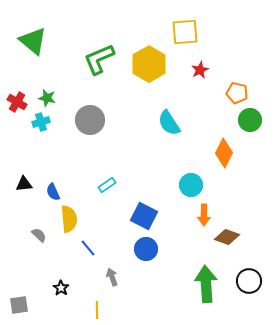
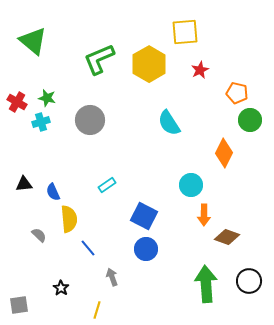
yellow line: rotated 18 degrees clockwise
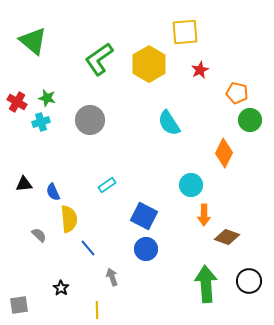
green L-shape: rotated 12 degrees counterclockwise
yellow line: rotated 18 degrees counterclockwise
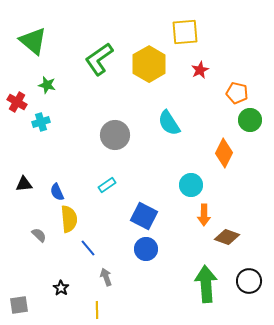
green star: moved 13 px up
gray circle: moved 25 px right, 15 px down
blue semicircle: moved 4 px right
gray arrow: moved 6 px left
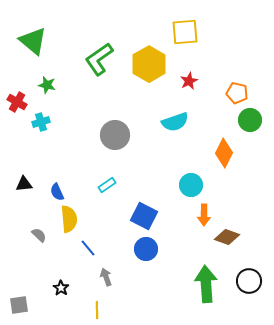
red star: moved 11 px left, 11 px down
cyan semicircle: moved 6 px right, 1 px up; rotated 76 degrees counterclockwise
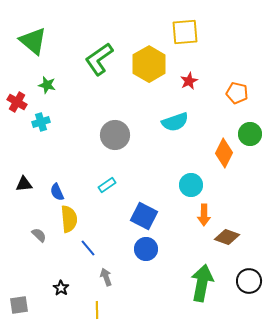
green circle: moved 14 px down
green arrow: moved 4 px left, 1 px up; rotated 15 degrees clockwise
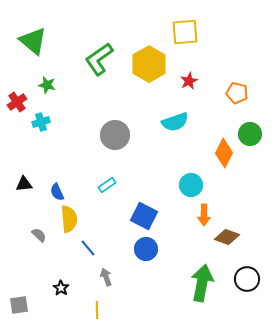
red cross: rotated 24 degrees clockwise
black circle: moved 2 px left, 2 px up
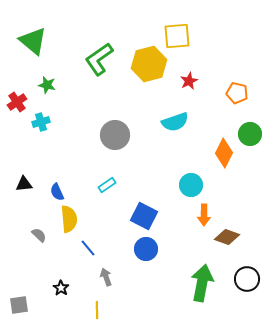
yellow square: moved 8 px left, 4 px down
yellow hexagon: rotated 16 degrees clockwise
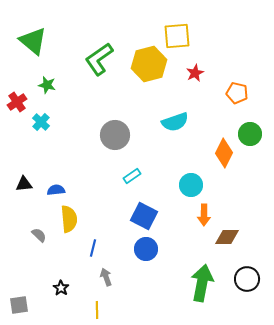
red star: moved 6 px right, 8 px up
cyan cross: rotated 30 degrees counterclockwise
cyan rectangle: moved 25 px right, 9 px up
blue semicircle: moved 1 px left, 2 px up; rotated 108 degrees clockwise
brown diamond: rotated 20 degrees counterclockwise
blue line: moved 5 px right; rotated 54 degrees clockwise
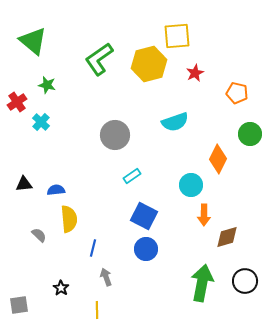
orange diamond: moved 6 px left, 6 px down
brown diamond: rotated 15 degrees counterclockwise
black circle: moved 2 px left, 2 px down
